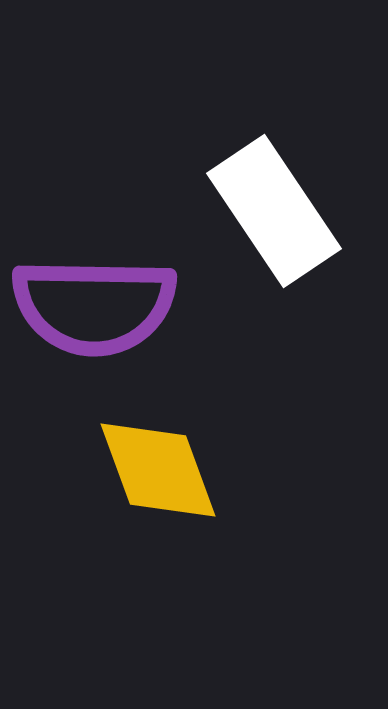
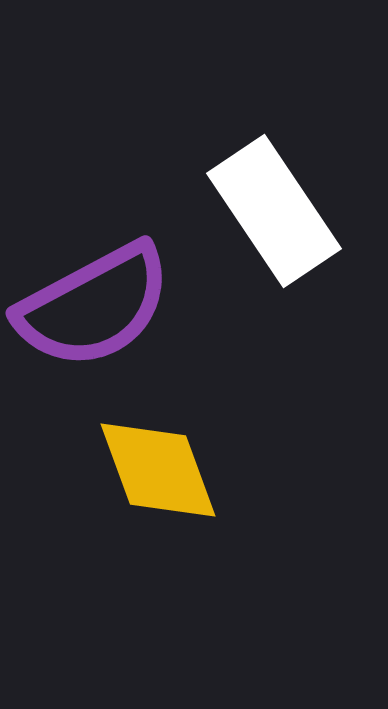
purple semicircle: rotated 29 degrees counterclockwise
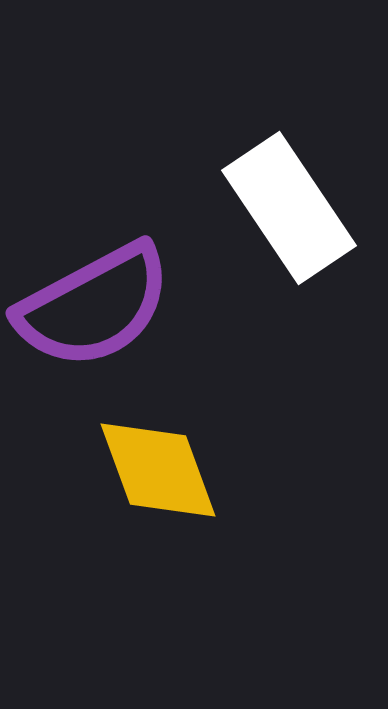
white rectangle: moved 15 px right, 3 px up
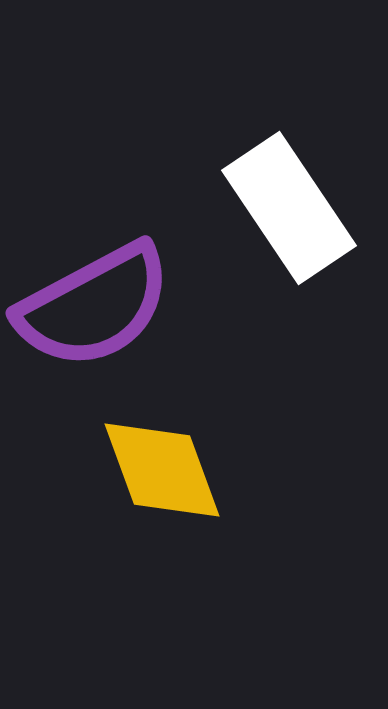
yellow diamond: moved 4 px right
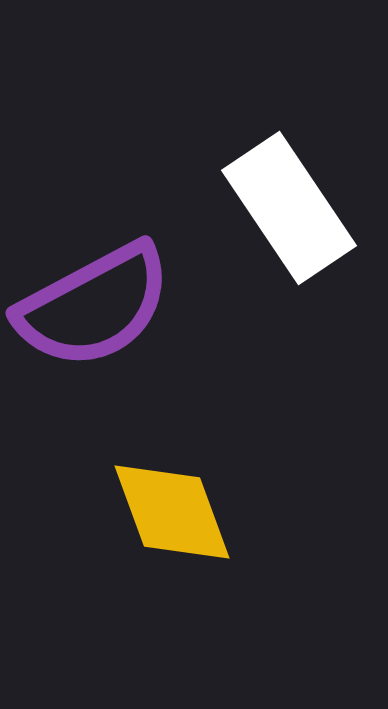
yellow diamond: moved 10 px right, 42 px down
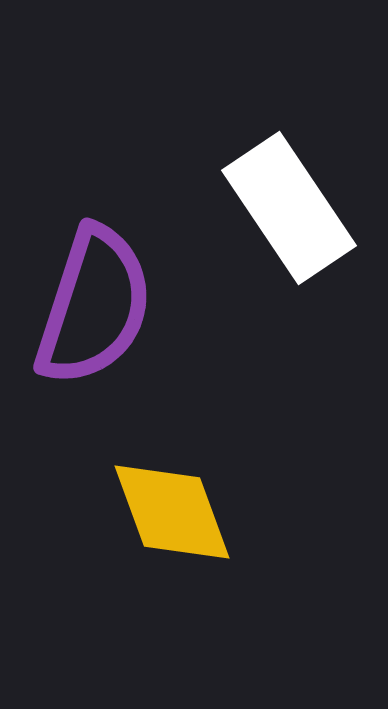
purple semicircle: rotated 44 degrees counterclockwise
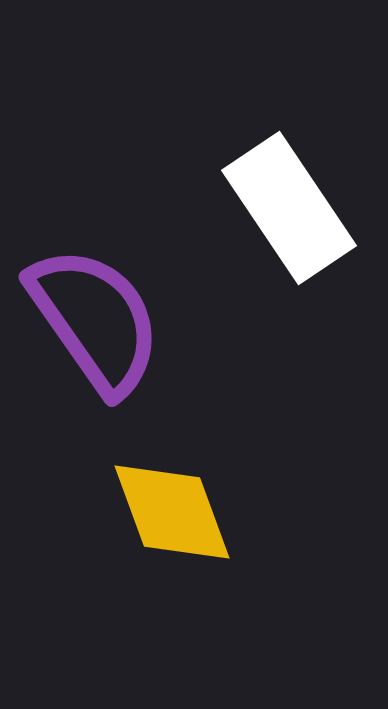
purple semicircle: moved 1 px right, 14 px down; rotated 53 degrees counterclockwise
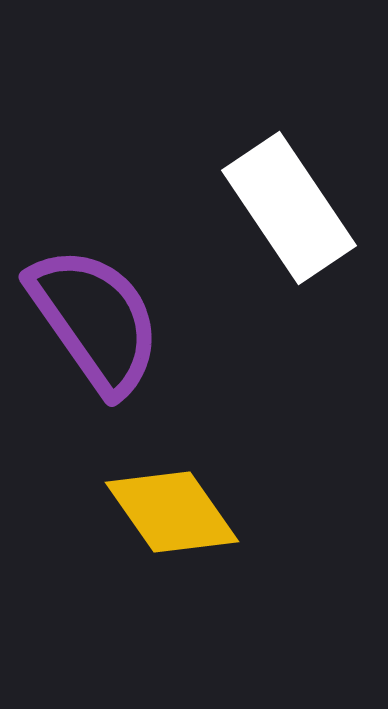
yellow diamond: rotated 15 degrees counterclockwise
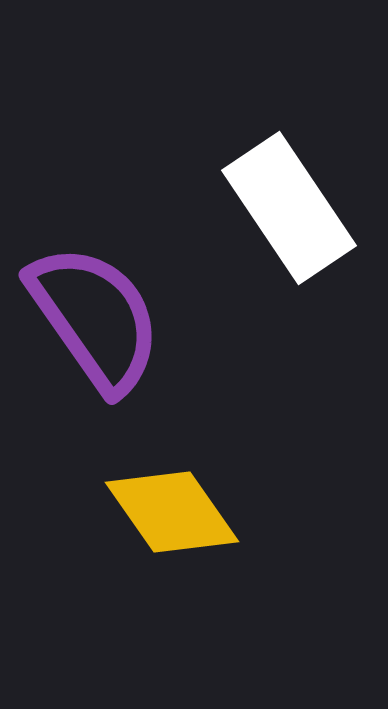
purple semicircle: moved 2 px up
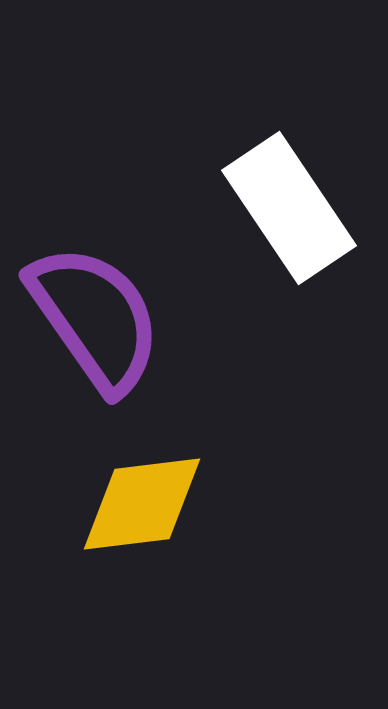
yellow diamond: moved 30 px left, 8 px up; rotated 62 degrees counterclockwise
